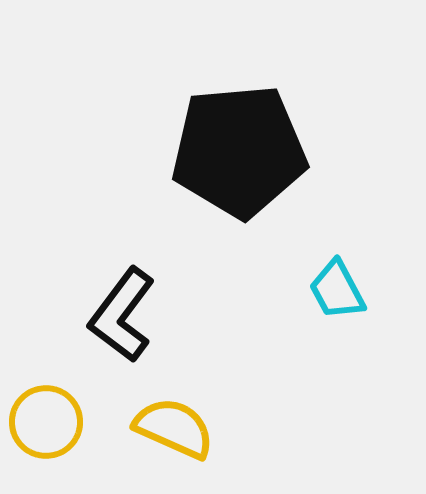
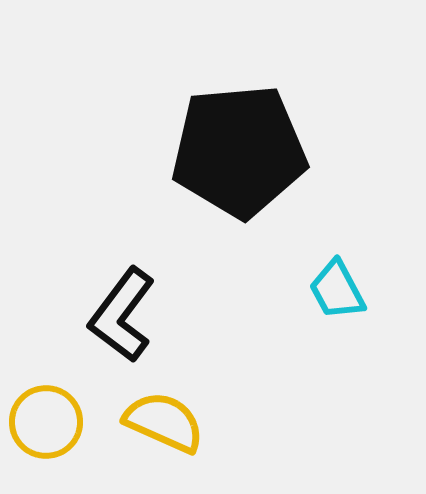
yellow semicircle: moved 10 px left, 6 px up
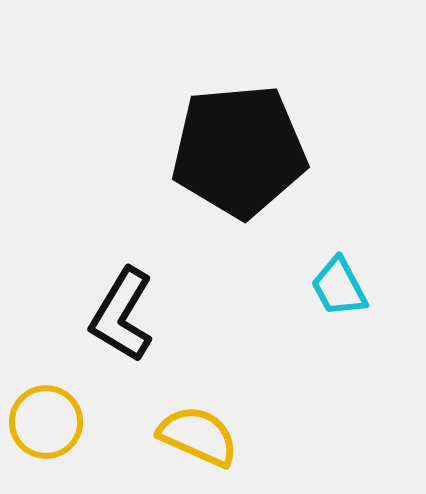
cyan trapezoid: moved 2 px right, 3 px up
black L-shape: rotated 6 degrees counterclockwise
yellow semicircle: moved 34 px right, 14 px down
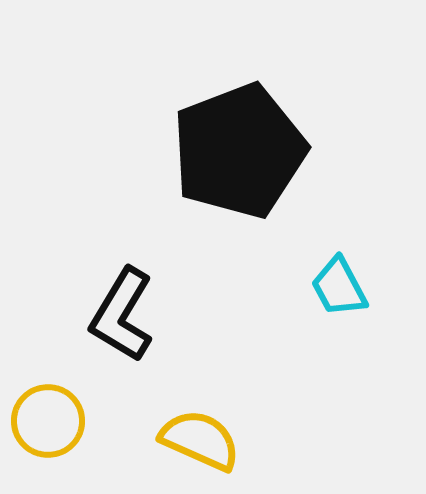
black pentagon: rotated 16 degrees counterclockwise
yellow circle: moved 2 px right, 1 px up
yellow semicircle: moved 2 px right, 4 px down
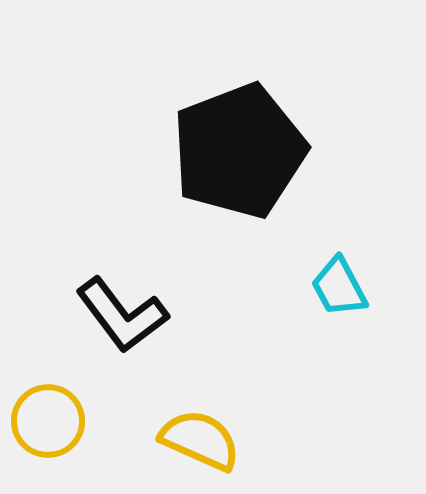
black L-shape: rotated 68 degrees counterclockwise
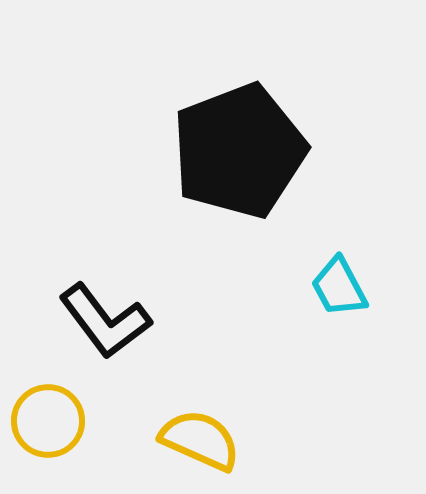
black L-shape: moved 17 px left, 6 px down
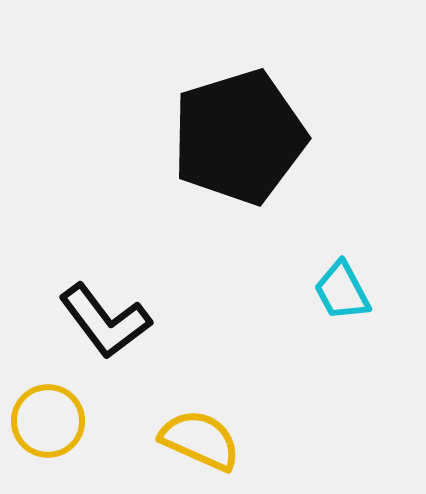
black pentagon: moved 14 px up; rotated 4 degrees clockwise
cyan trapezoid: moved 3 px right, 4 px down
